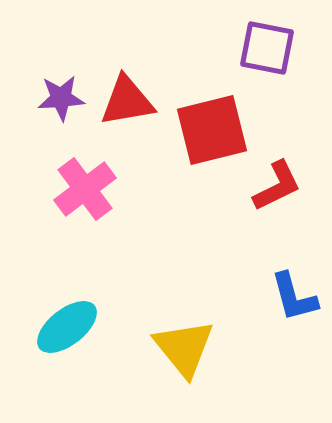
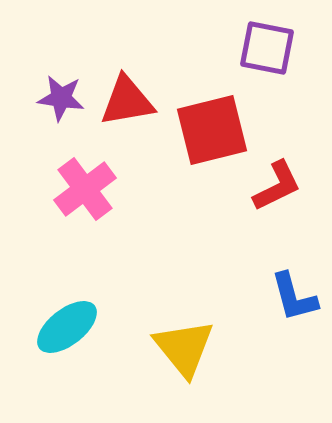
purple star: rotated 12 degrees clockwise
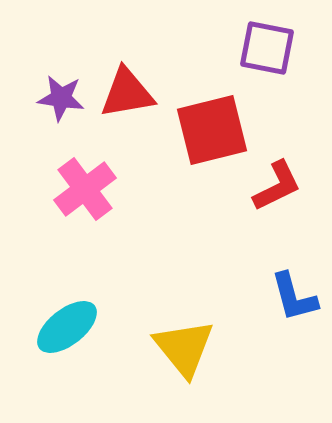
red triangle: moved 8 px up
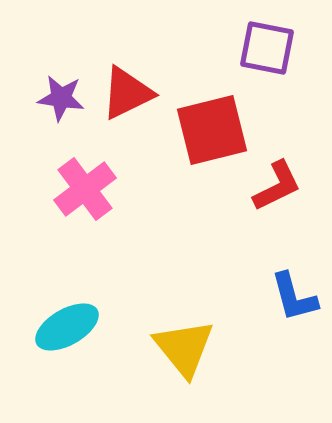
red triangle: rotated 16 degrees counterclockwise
cyan ellipse: rotated 8 degrees clockwise
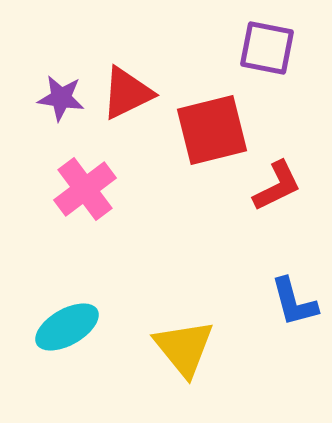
blue L-shape: moved 5 px down
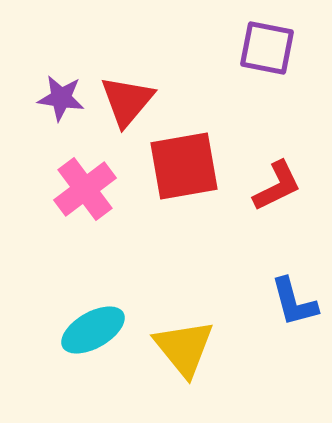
red triangle: moved 8 px down; rotated 24 degrees counterclockwise
red square: moved 28 px left, 36 px down; rotated 4 degrees clockwise
cyan ellipse: moved 26 px right, 3 px down
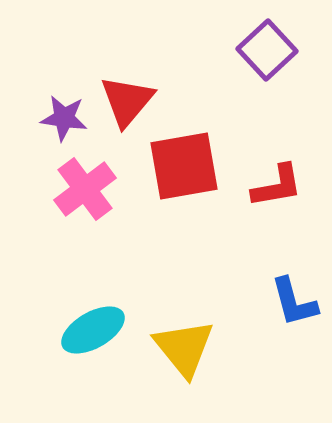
purple square: moved 2 px down; rotated 36 degrees clockwise
purple star: moved 3 px right, 20 px down
red L-shape: rotated 16 degrees clockwise
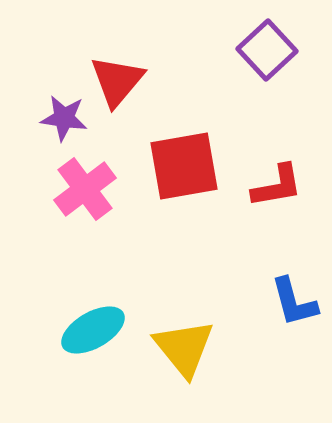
red triangle: moved 10 px left, 20 px up
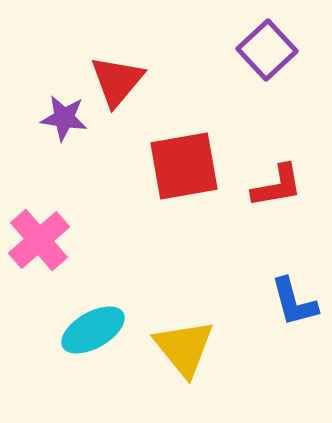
pink cross: moved 46 px left, 51 px down; rotated 4 degrees counterclockwise
